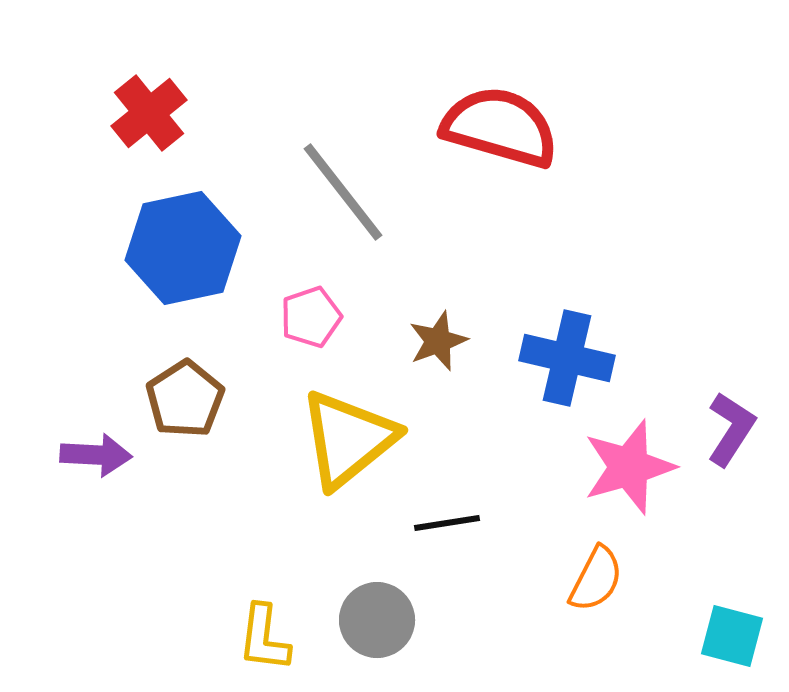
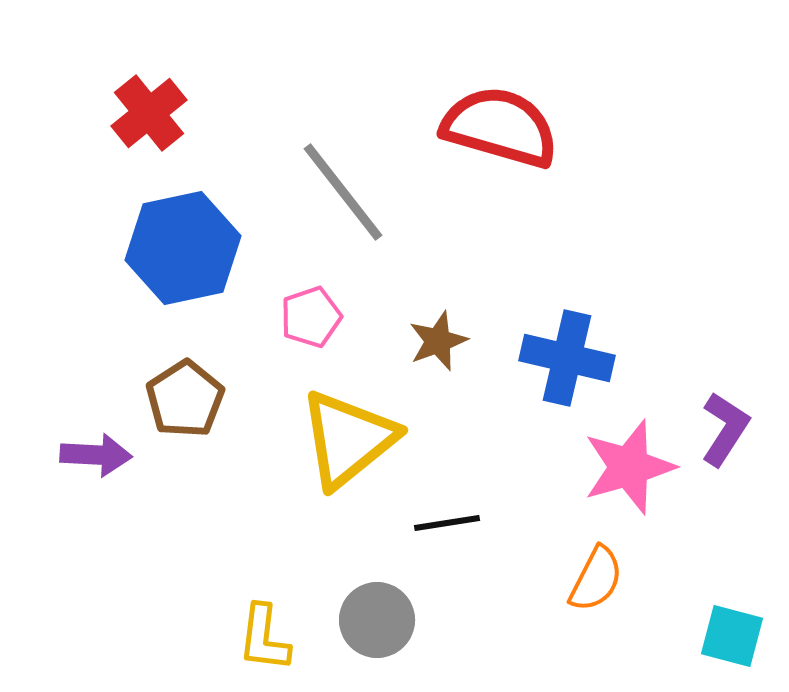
purple L-shape: moved 6 px left
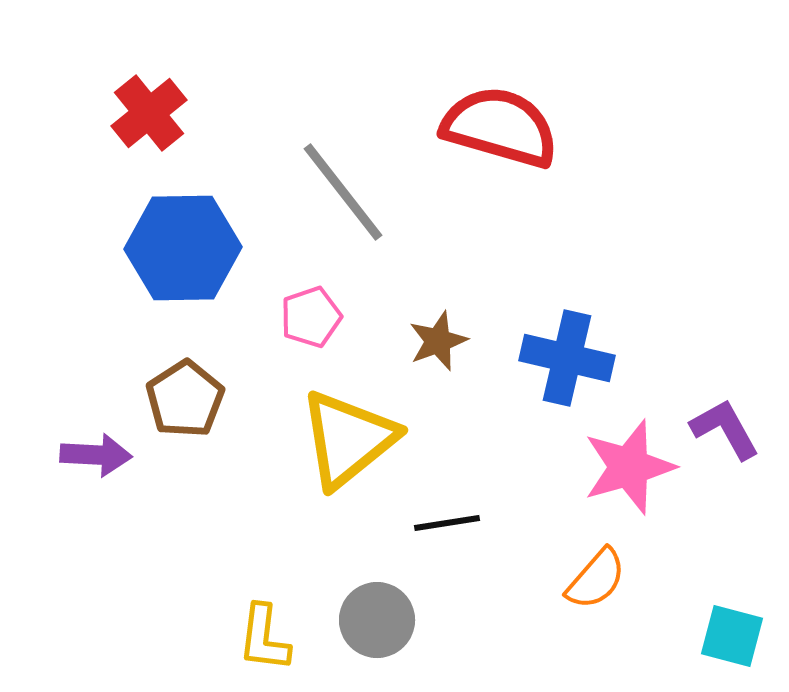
blue hexagon: rotated 11 degrees clockwise
purple L-shape: rotated 62 degrees counterclockwise
orange semicircle: rotated 14 degrees clockwise
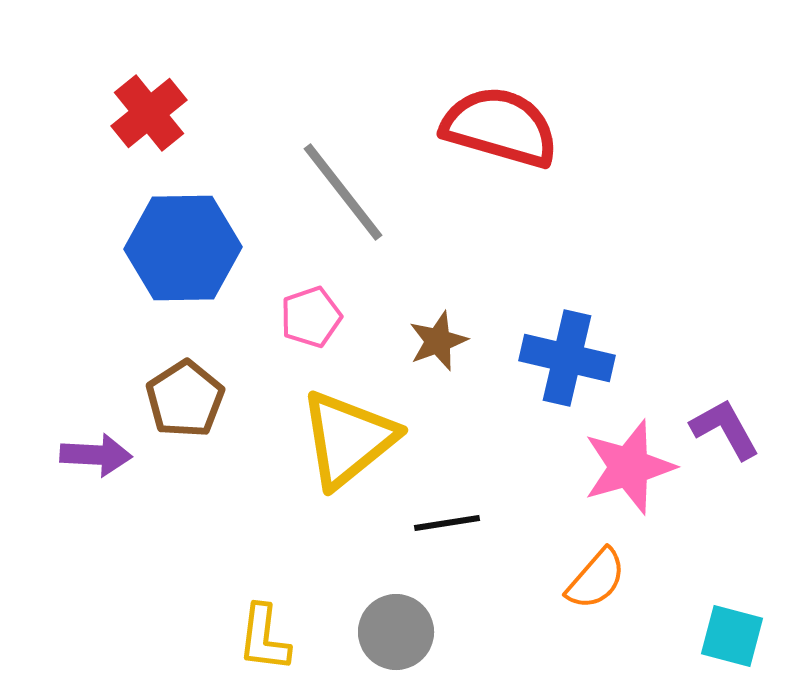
gray circle: moved 19 px right, 12 px down
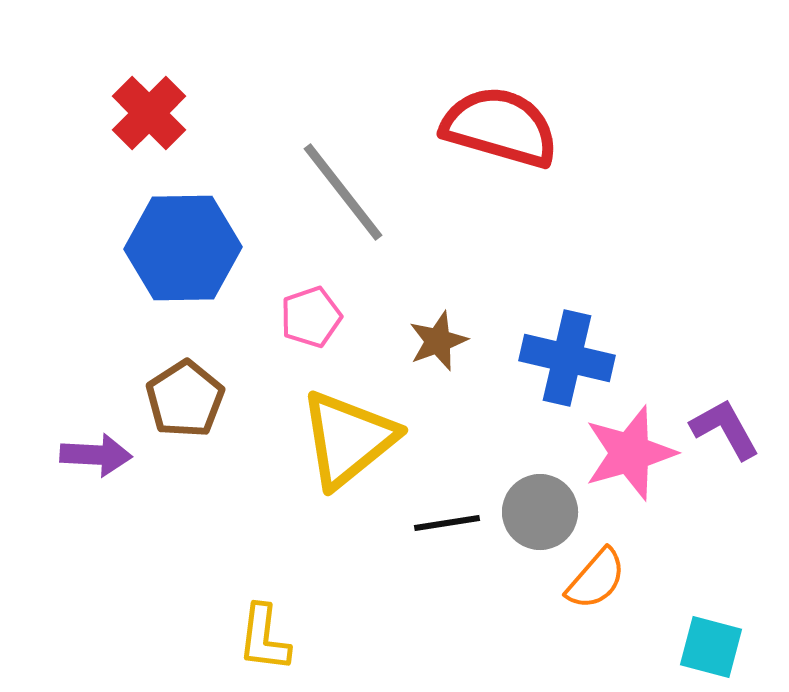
red cross: rotated 6 degrees counterclockwise
pink star: moved 1 px right, 14 px up
gray circle: moved 144 px right, 120 px up
cyan square: moved 21 px left, 11 px down
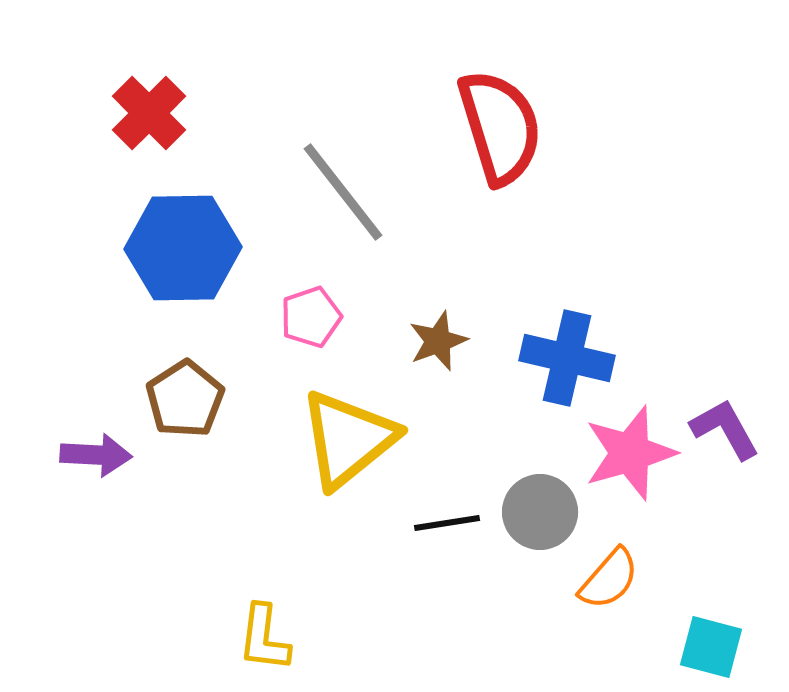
red semicircle: rotated 57 degrees clockwise
orange semicircle: moved 13 px right
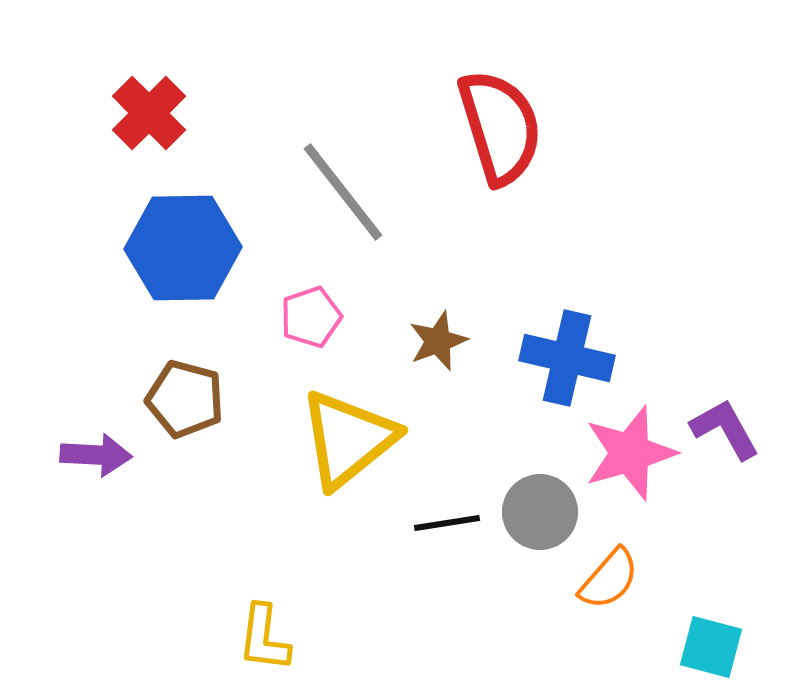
brown pentagon: rotated 24 degrees counterclockwise
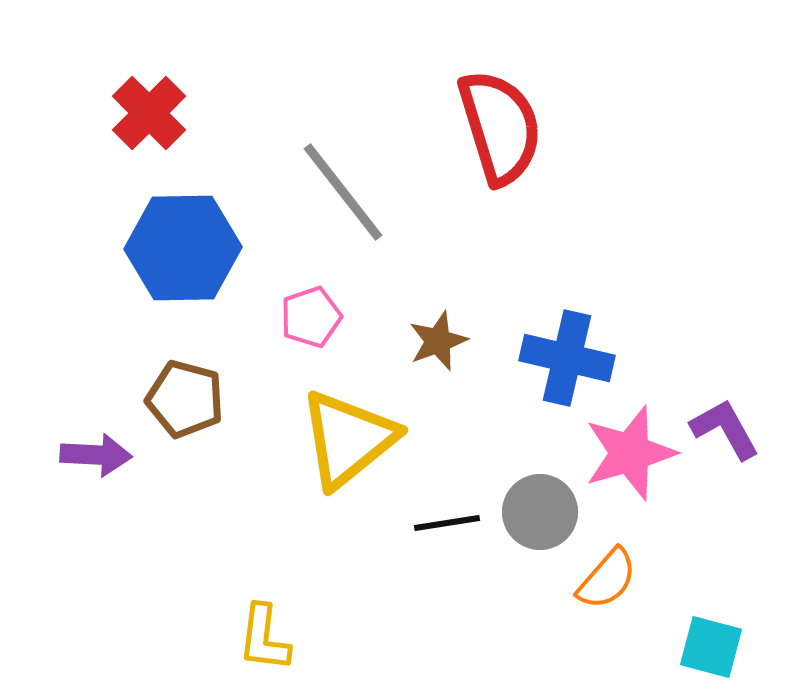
orange semicircle: moved 2 px left
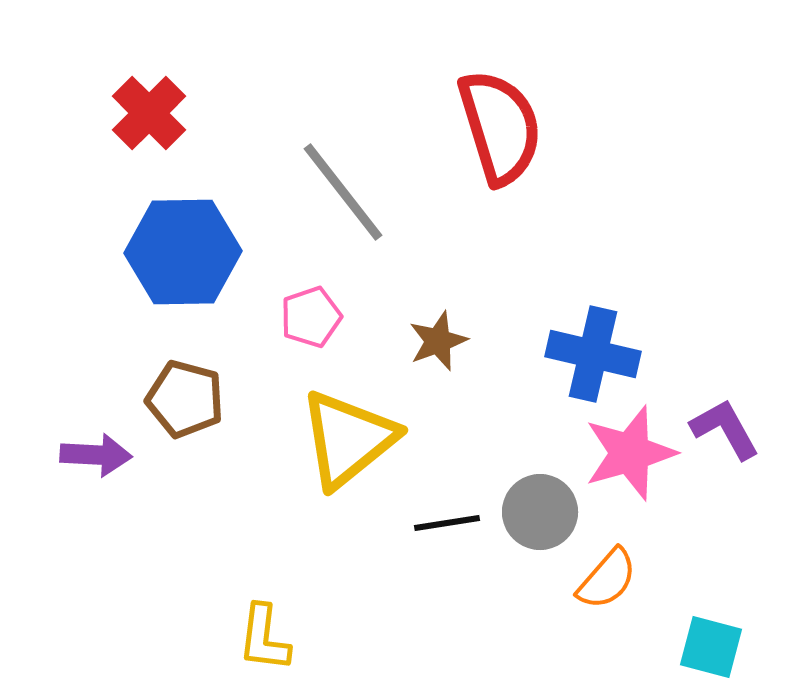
blue hexagon: moved 4 px down
blue cross: moved 26 px right, 4 px up
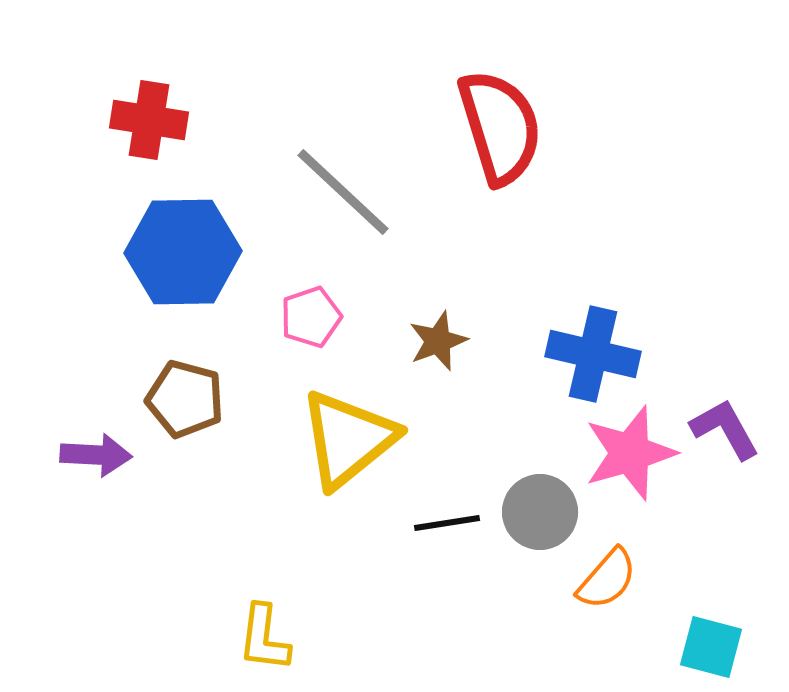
red cross: moved 7 px down; rotated 36 degrees counterclockwise
gray line: rotated 9 degrees counterclockwise
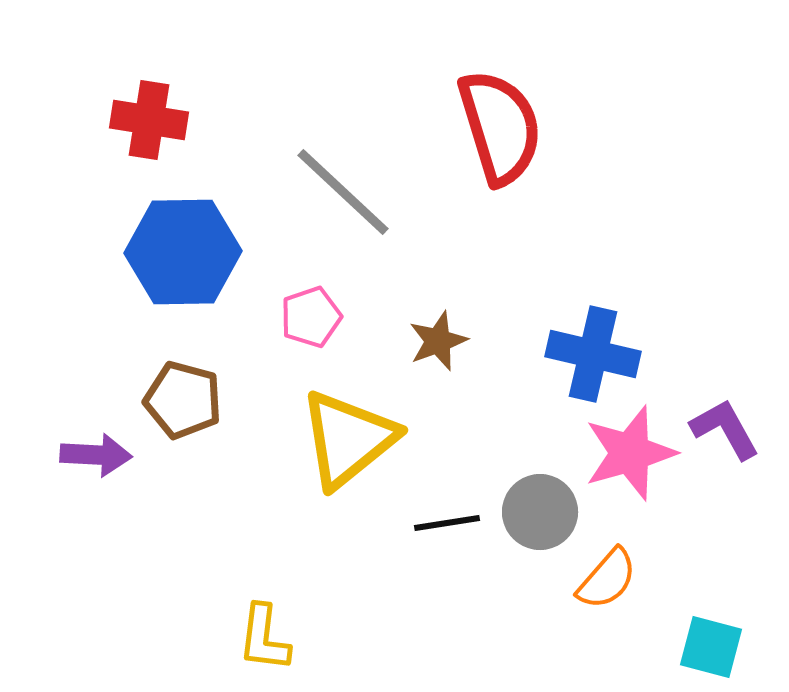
brown pentagon: moved 2 px left, 1 px down
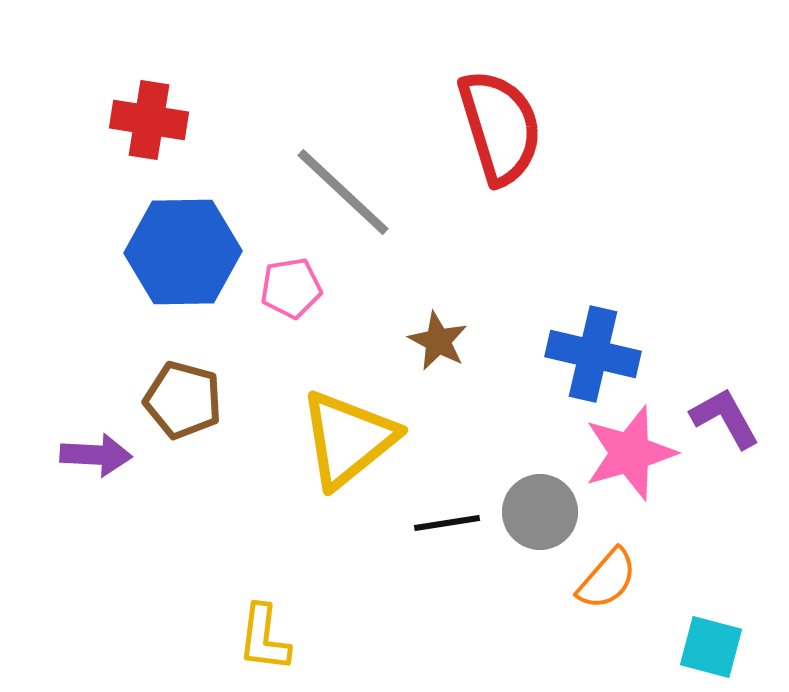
pink pentagon: moved 20 px left, 29 px up; rotated 10 degrees clockwise
brown star: rotated 24 degrees counterclockwise
purple L-shape: moved 11 px up
